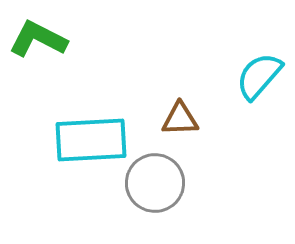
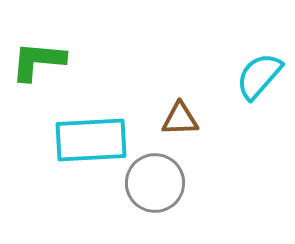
green L-shape: moved 22 px down; rotated 22 degrees counterclockwise
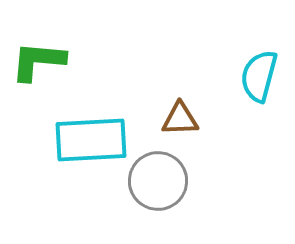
cyan semicircle: rotated 26 degrees counterclockwise
gray circle: moved 3 px right, 2 px up
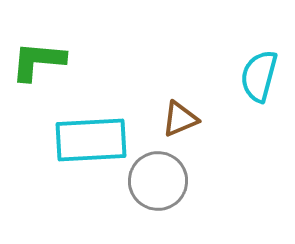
brown triangle: rotated 21 degrees counterclockwise
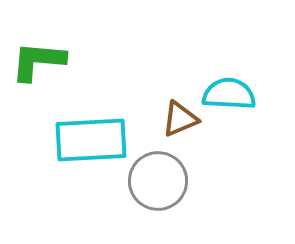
cyan semicircle: moved 30 px left, 18 px down; rotated 78 degrees clockwise
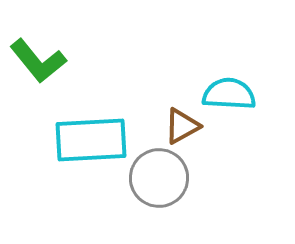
green L-shape: rotated 134 degrees counterclockwise
brown triangle: moved 2 px right, 7 px down; rotated 6 degrees counterclockwise
gray circle: moved 1 px right, 3 px up
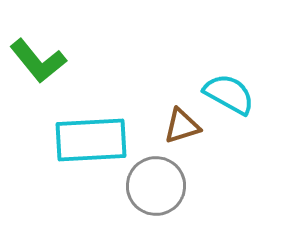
cyan semicircle: rotated 26 degrees clockwise
brown triangle: rotated 12 degrees clockwise
gray circle: moved 3 px left, 8 px down
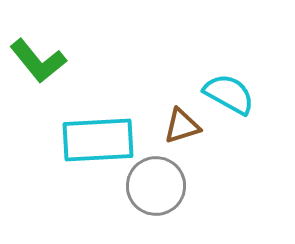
cyan rectangle: moved 7 px right
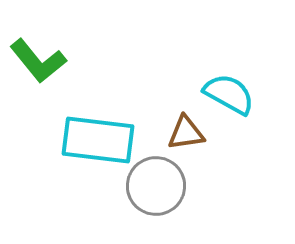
brown triangle: moved 4 px right, 7 px down; rotated 9 degrees clockwise
cyan rectangle: rotated 10 degrees clockwise
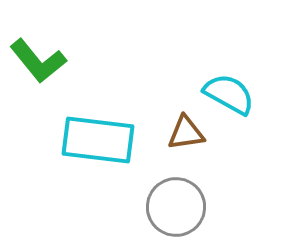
gray circle: moved 20 px right, 21 px down
